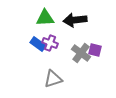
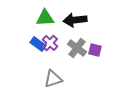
purple cross: rotated 21 degrees clockwise
gray cross: moved 4 px left, 5 px up
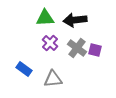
blue rectangle: moved 14 px left, 25 px down
gray triangle: rotated 12 degrees clockwise
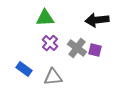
black arrow: moved 22 px right
gray triangle: moved 2 px up
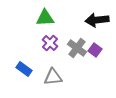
purple square: rotated 24 degrees clockwise
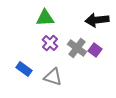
gray triangle: rotated 24 degrees clockwise
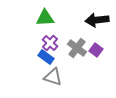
purple square: moved 1 px right
blue rectangle: moved 22 px right, 12 px up
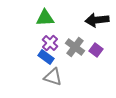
gray cross: moved 2 px left, 1 px up
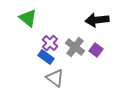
green triangle: moved 17 px left; rotated 42 degrees clockwise
gray triangle: moved 2 px right, 1 px down; rotated 18 degrees clockwise
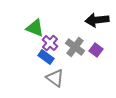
green triangle: moved 7 px right, 10 px down; rotated 18 degrees counterclockwise
